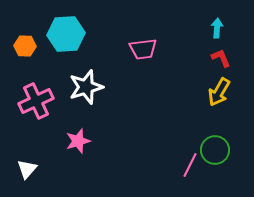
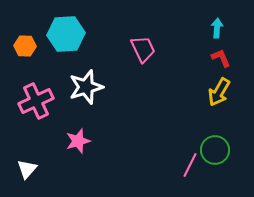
pink trapezoid: rotated 108 degrees counterclockwise
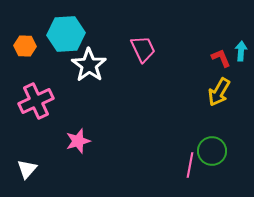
cyan arrow: moved 24 px right, 23 px down
white star: moved 3 px right, 22 px up; rotated 20 degrees counterclockwise
green circle: moved 3 px left, 1 px down
pink line: rotated 15 degrees counterclockwise
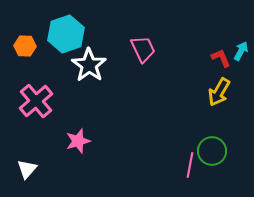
cyan hexagon: rotated 15 degrees counterclockwise
cyan arrow: rotated 24 degrees clockwise
pink cross: rotated 16 degrees counterclockwise
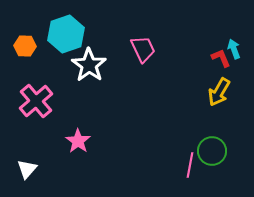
cyan arrow: moved 7 px left, 2 px up; rotated 48 degrees counterclockwise
pink star: rotated 20 degrees counterclockwise
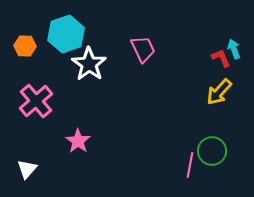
white star: moved 1 px up
yellow arrow: rotated 12 degrees clockwise
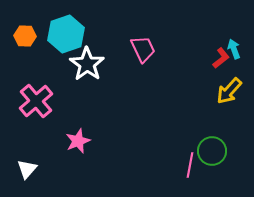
orange hexagon: moved 10 px up
red L-shape: rotated 75 degrees clockwise
white star: moved 2 px left
yellow arrow: moved 10 px right, 1 px up
pink star: rotated 15 degrees clockwise
